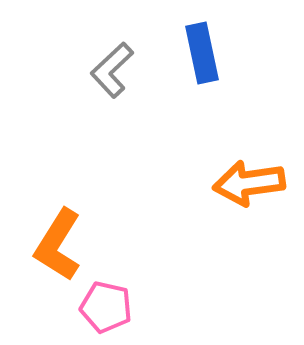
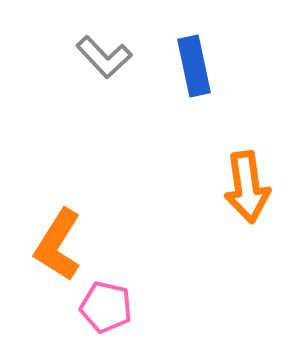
blue rectangle: moved 8 px left, 13 px down
gray L-shape: moved 8 px left, 13 px up; rotated 90 degrees counterclockwise
orange arrow: moved 2 px left, 4 px down; rotated 90 degrees counterclockwise
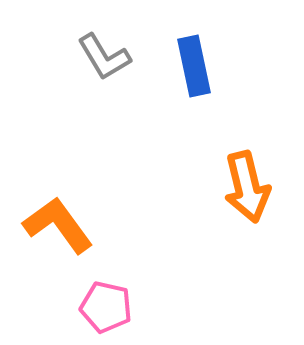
gray L-shape: rotated 12 degrees clockwise
orange arrow: rotated 6 degrees counterclockwise
orange L-shape: moved 20 px up; rotated 112 degrees clockwise
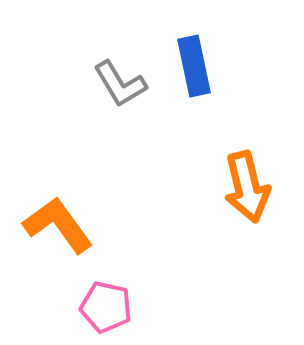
gray L-shape: moved 16 px right, 27 px down
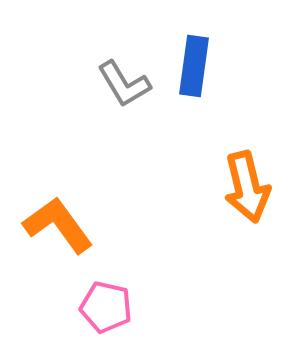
blue rectangle: rotated 20 degrees clockwise
gray L-shape: moved 4 px right
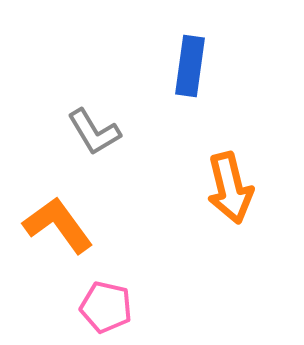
blue rectangle: moved 4 px left
gray L-shape: moved 30 px left, 48 px down
orange arrow: moved 17 px left, 1 px down
